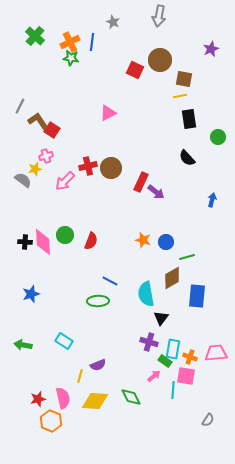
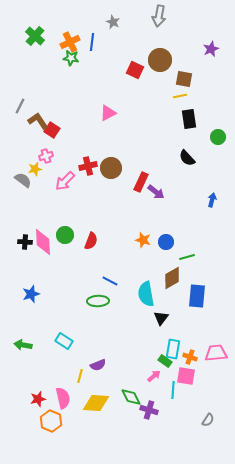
purple cross at (149, 342): moved 68 px down
yellow diamond at (95, 401): moved 1 px right, 2 px down
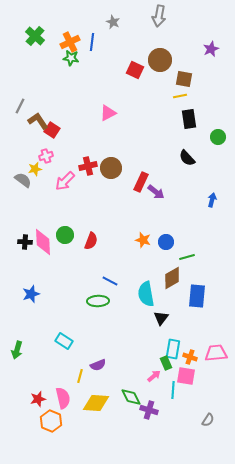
green arrow at (23, 345): moved 6 px left, 5 px down; rotated 84 degrees counterclockwise
green rectangle at (165, 361): moved 1 px right, 2 px down; rotated 32 degrees clockwise
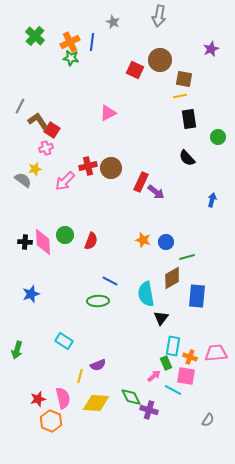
pink cross at (46, 156): moved 8 px up
cyan rectangle at (173, 349): moved 3 px up
cyan line at (173, 390): rotated 66 degrees counterclockwise
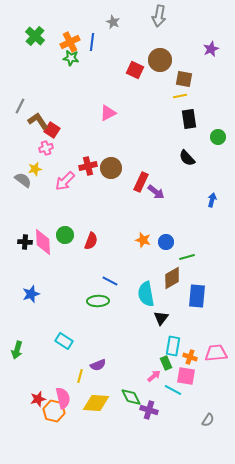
orange hexagon at (51, 421): moved 3 px right, 10 px up; rotated 10 degrees counterclockwise
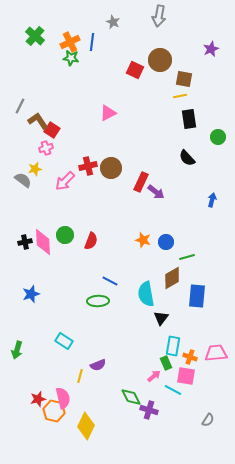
black cross at (25, 242): rotated 16 degrees counterclockwise
yellow diamond at (96, 403): moved 10 px left, 23 px down; rotated 68 degrees counterclockwise
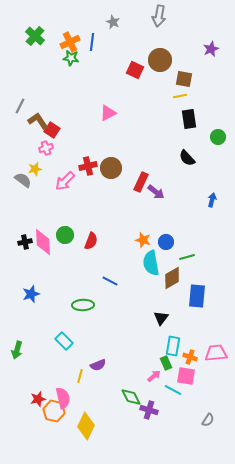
cyan semicircle at (146, 294): moved 5 px right, 31 px up
green ellipse at (98, 301): moved 15 px left, 4 px down
cyan rectangle at (64, 341): rotated 12 degrees clockwise
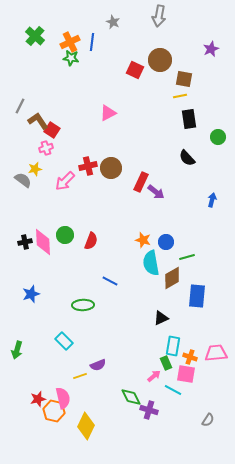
black triangle at (161, 318): rotated 28 degrees clockwise
yellow line at (80, 376): rotated 56 degrees clockwise
pink square at (186, 376): moved 2 px up
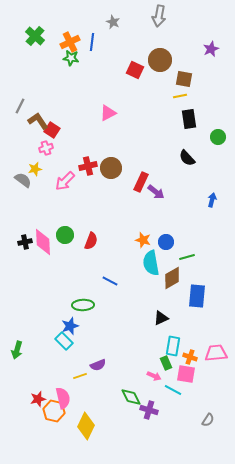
blue star at (31, 294): moved 39 px right, 32 px down
pink arrow at (154, 376): rotated 64 degrees clockwise
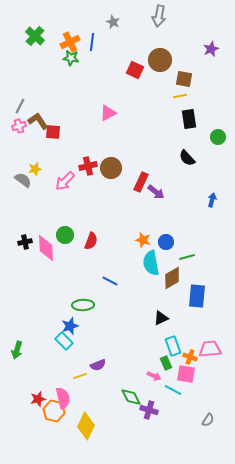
red square at (52, 130): moved 1 px right, 2 px down; rotated 28 degrees counterclockwise
pink cross at (46, 148): moved 27 px left, 22 px up
pink diamond at (43, 242): moved 3 px right, 6 px down
cyan rectangle at (173, 346): rotated 30 degrees counterclockwise
pink trapezoid at (216, 353): moved 6 px left, 4 px up
